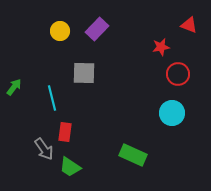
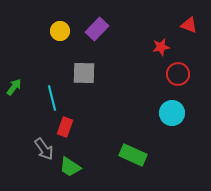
red rectangle: moved 5 px up; rotated 12 degrees clockwise
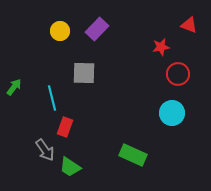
gray arrow: moved 1 px right, 1 px down
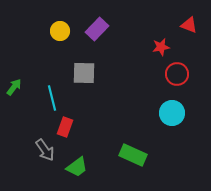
red circle: moved 1 px left
green trapezoid: moved 7 px right; rotated 70 degrees counterclockwise
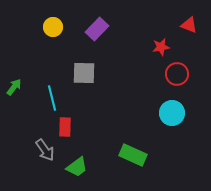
yellow circle: moved 7 px left, 4 px up
red rectangle: rotated 18 degrees counterclockwise
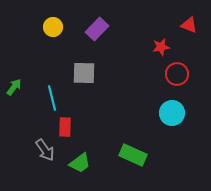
green trapezoid: moved 3 px right, 4 px up
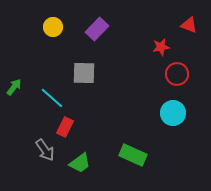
cyan line: rotated 35 degrees counterclockwise
cyan circle: moved 1 px right
red rectangle: rotated 24 degrees clockwise
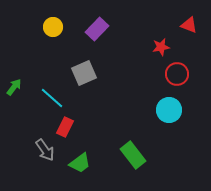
gray square: rotated 25 degrees counterclockwise
cyan circle: moved 4 px left, 3 px up
green rectangle: rotated 28 degrees clockwise
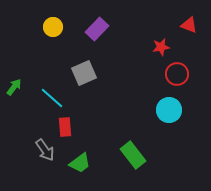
red rectangle: rotated 30 degrees counterclockwise
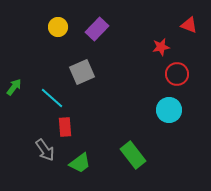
yellow circle: moved 5 px right
gray square: moved 2 px left, 1 px up
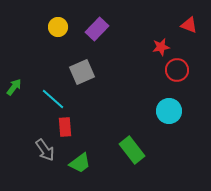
red circle: moved 4 px up
cyan line: moved 1 px right, 1 px down
cyan circle: moved 1 px down
green rectangle: moved 1 px left, 5 px up
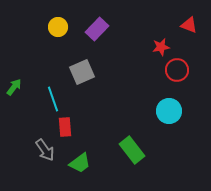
cyan line: rotated 30 degrees clockwise
